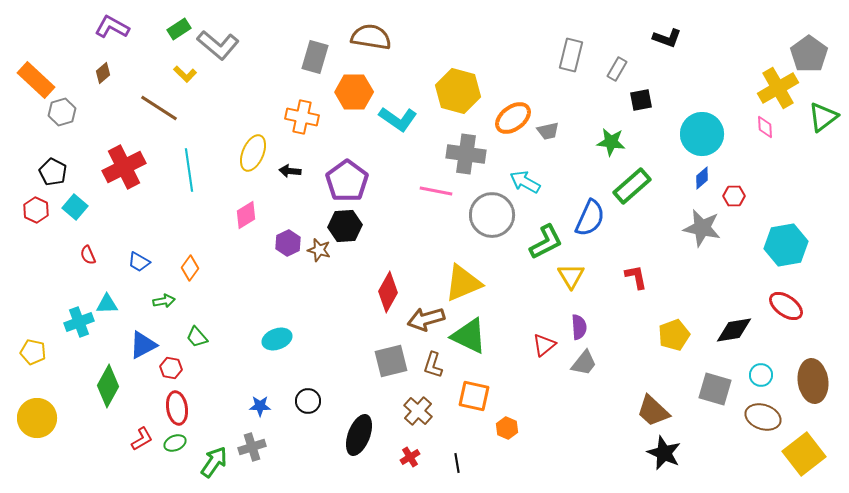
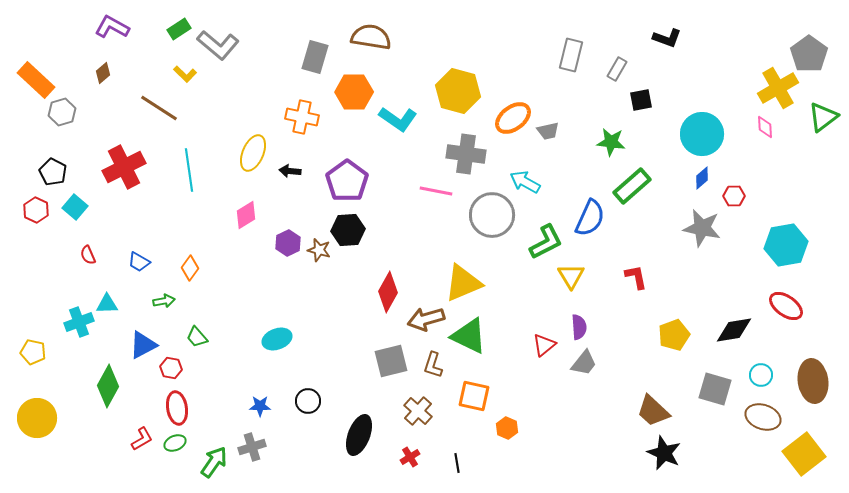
black hexagon at (345, 226): moved 3 px right, 4 px down
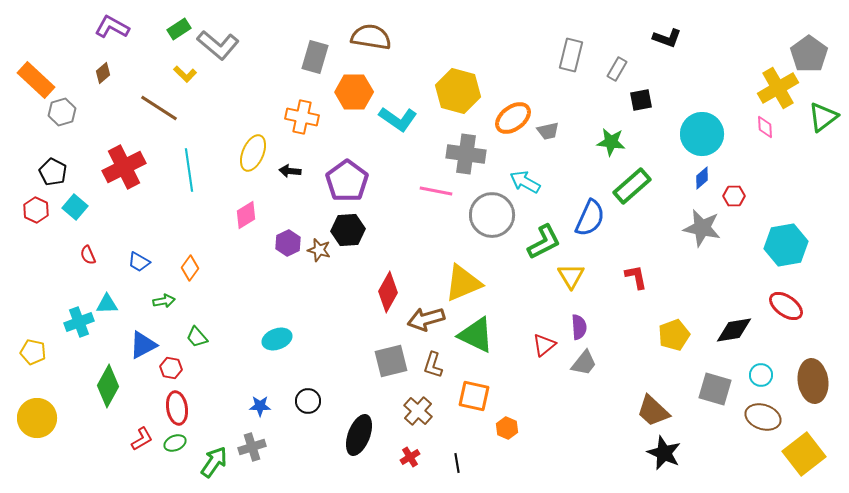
green L-shape at (546, 242): moved 2 px left
green triangle at (469, 336): moved 7 px right, 1 px up
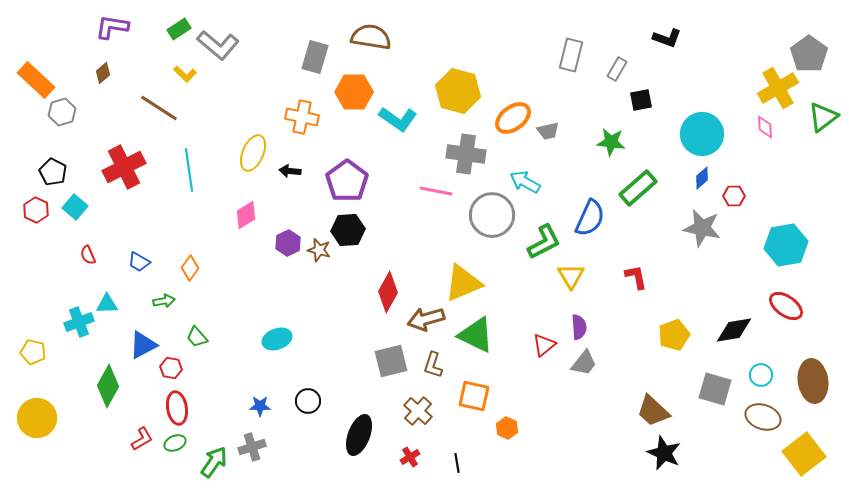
purple L-shape at (112, 27): rotated 20 degrees counterclockwise
green rectangle at (632, 186): moved 6 px right, 2 px down
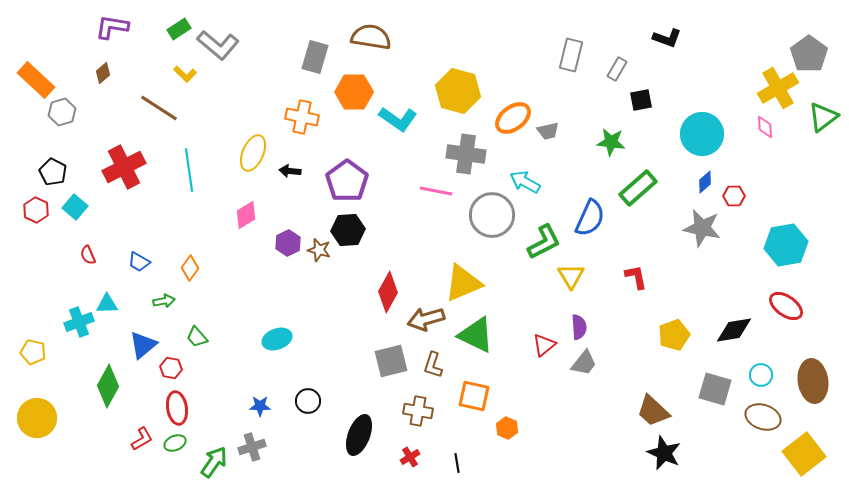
blue diamond at (702, 178): moved 3 px right, 4 px down
blue triangle at (143, 345): rotated 12 degrees counterclockwise
brown cross at (418, 411): rotated 32 degrees counterclockwise
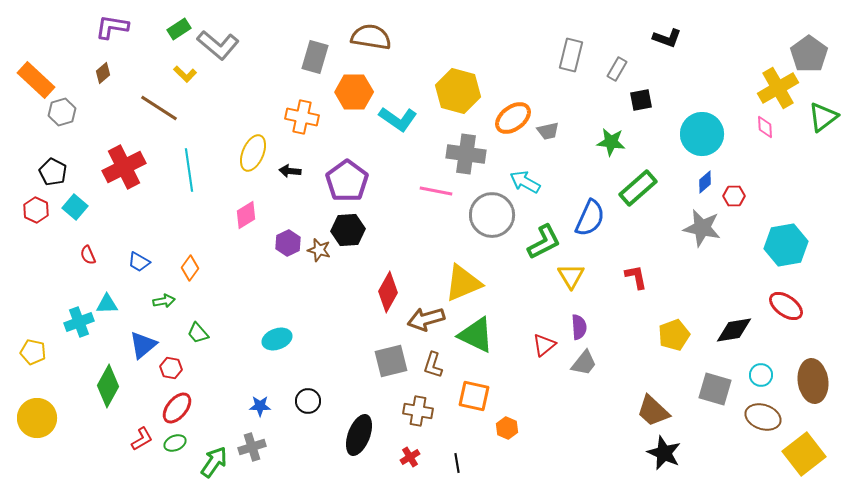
green trapezoid at (197, 337): moved 1 px right, 4 px up
red ellipse at (177, 408): rotated 48 degrees clockwise
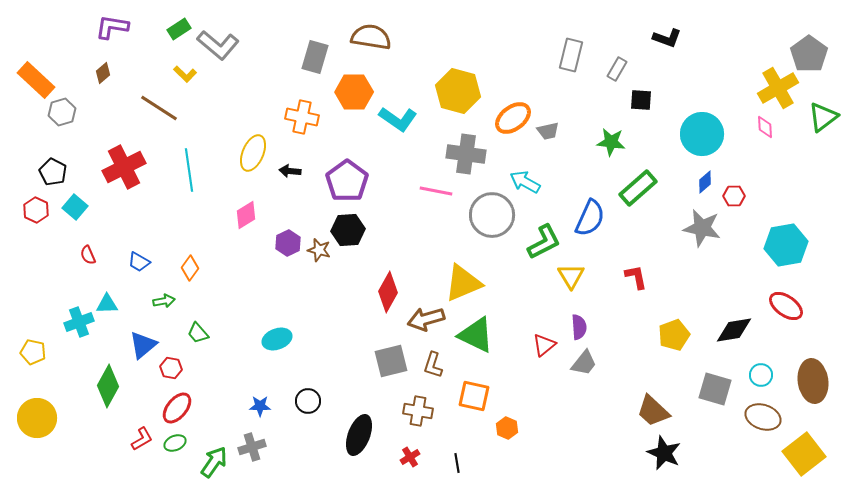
black square at (641, 100): rotated 15 degrees clockwise
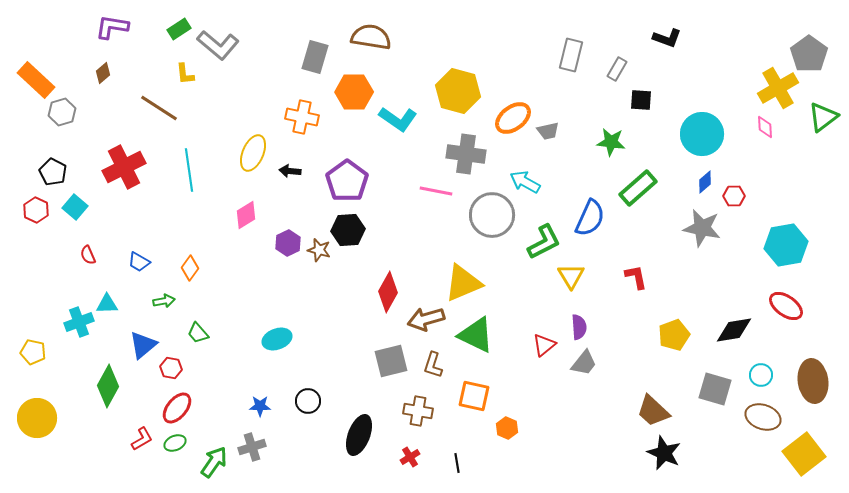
yellow L-shape at (185, 74): rotated 40 degrees clockwise
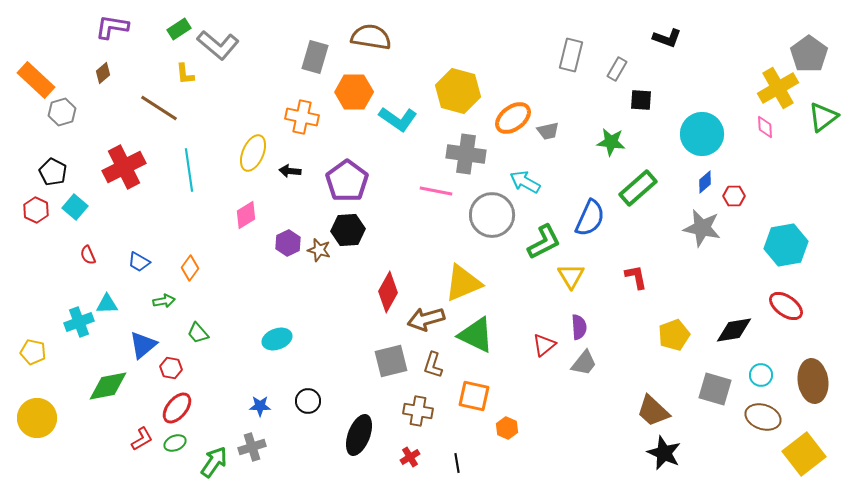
green diamond at (108, 386): rotated 51 degrees clockwise
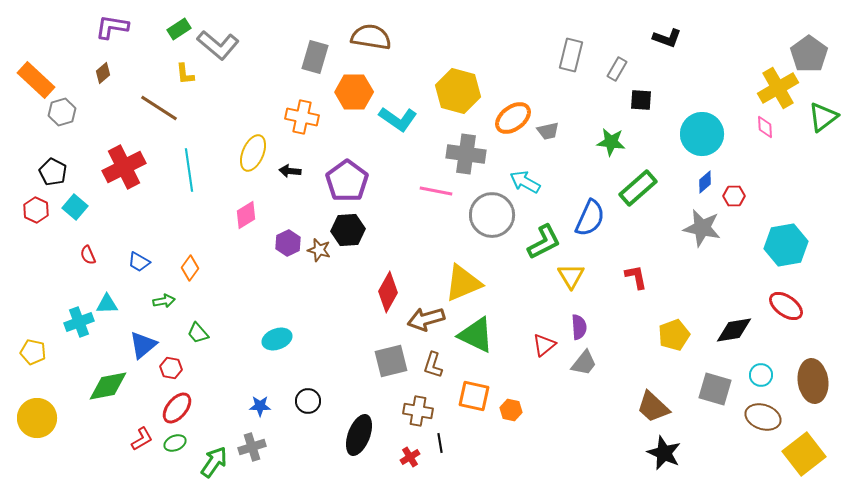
brown trapezoid at (653, 411): moved 4 px up
orange hexagon at (507, 428): moved 4 px right, 18 px up; rotated 10 degrees counterclockwise
black line at (457, 463): moved 17 px left, 20 px up
